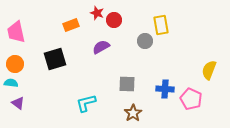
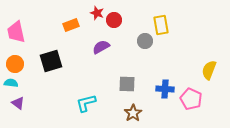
black square: moved 4 px left, 2 px down
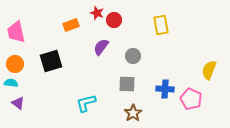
gray circle: moved 12 px left, 15 px down
purple semicircle: rotated 24 degrees counterclockwise
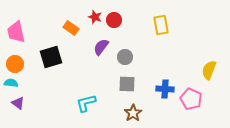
red star: moved 2 px left, 4 px down
orange rectangle: moved 3 px down; rotated 56 degrees clockwise
gray circle: moved 8 px left, 1 px down
black square: moved 4 px up
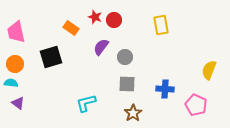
pink pentagon: moved 5 px right, 6 px down
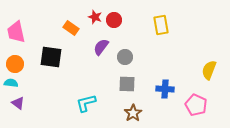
black square: rotated 25 degrees clockwise
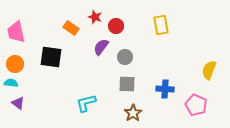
red circle: moved 2 px right, 6 px down
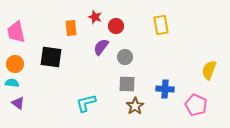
orange rectangle: rotated 49 degrees clockwise
cyan semicircle: moved 1 px right
brown star: moved 2 px right, 7 px up
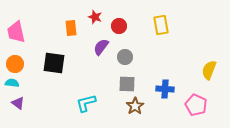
red circle: moved 3 px right
black square: moved 3 px right, 6 px down
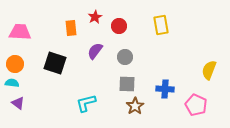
red star: rotated 24 degrees clockwise
pink trapezoid: moved 4 px right; rotated 105 degrees clockwise
purple semicircle: moved 6 px left, 4 px down
black square: moved 1 px right; rotated 10 degrees clockwise
